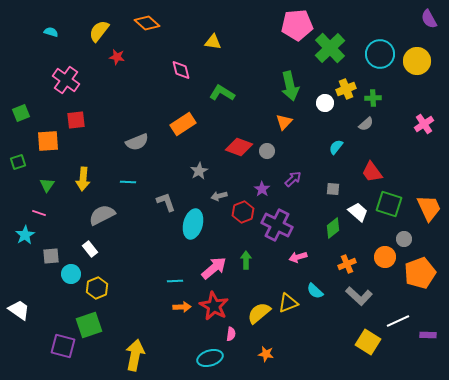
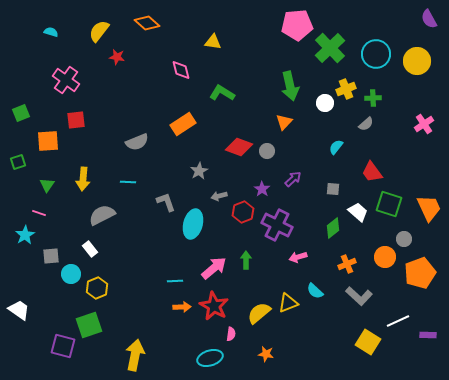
cyan circle at (380, 54): moved 4 px left
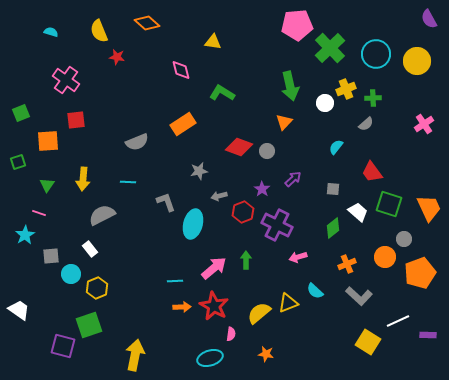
yellow semicircle at (99, 31): rotated 60 degrees counterclockwise
gray star at (199, 171): rotated 18 degrees clockwise
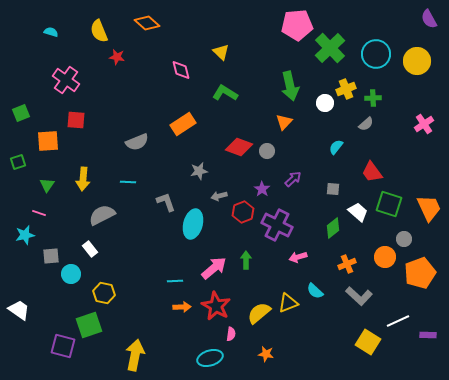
yellow triangle at (213, 42): moved 8 px right, 10 px down; rotated 36 degrees clockwise
green L-shape at (222, 93): moved 3 px right
red square at (76, 120): rotated 12 degrees clockwise
cyan star at (25, 235): rotated 18 degrees clockwise
yellow hexagon at (97, 288): moved 7 px right, 5 px down; rotated 25 degrees counterclockwise
red star at (214, 306): moved 2 px right
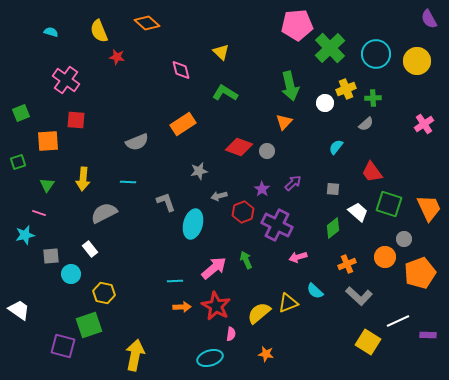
purple arrow at (293, 179): moved 4 px down
gray semicircle at (102, 215): moved 2 px right, 2 px up
green arrow at (246, 260): rotated 24 degrees counterclockwise
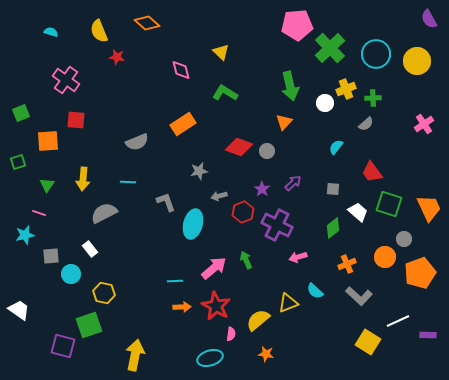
yellow semicircle at (259, 313): moved 1 px left, 7 px down
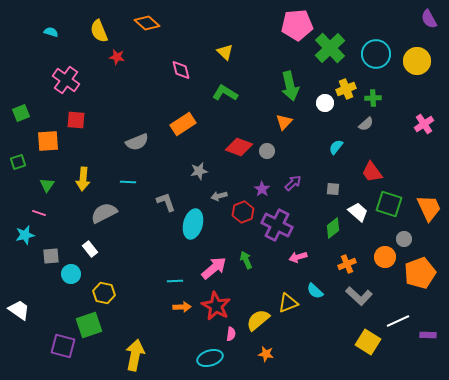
yellow triangle at (221, 52): moved 4 px right
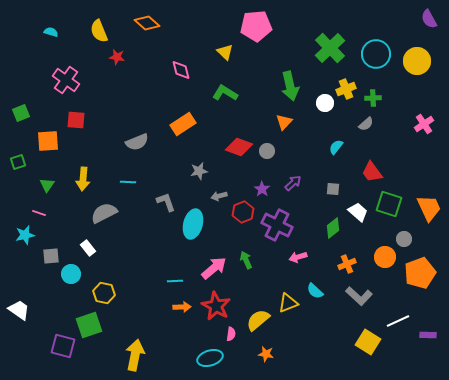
pink pentagon at (297, 25): moved 41 px left, 1 px down
white rectangle at (90, 249): moved 2 px left, 1 px up
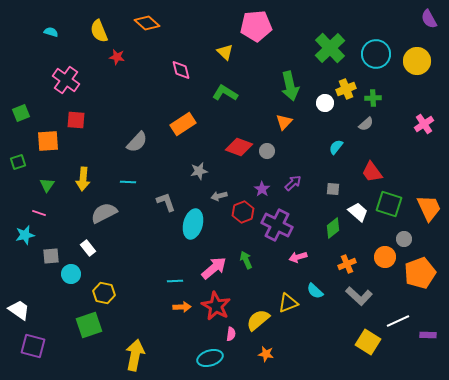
gray semicircle at (137, 142): rotated 25 degrees counterclockwise
purple square at (63, 346): moved 30 px left
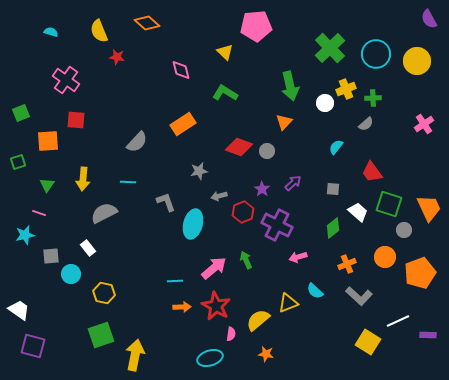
gray circle at (404, 239): moved 9 px up
green square at (89, 325): moved 12 px right, 10 px down
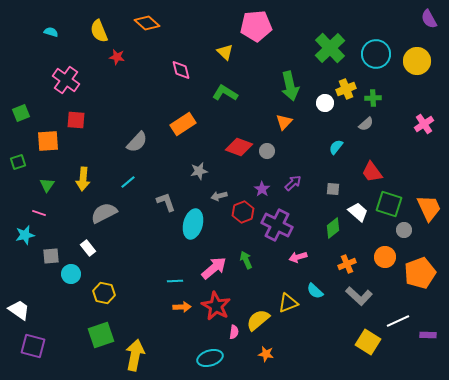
cyan line at (128, 182): rotated 42 degrees counterclockwise
pink semicircle at (231, 334): moved 3 px right, 2 px up
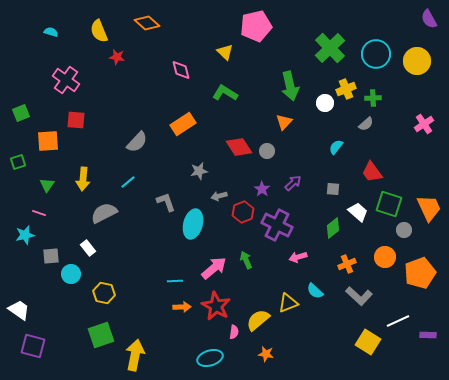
pink pentagon at (256, 26): rotated 8 degrees counterclockwise
red diamond at (239, 147): rotated 36 degrees clockwise
